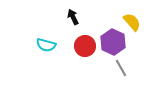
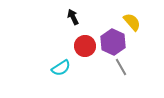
cyan semicircle: moved 15 px right, 23 px down; rotated 48 degrees counterclockwise
gray line: moved 1 px up
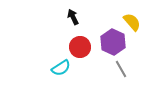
red circle: moved 5 px left, 1 px down
gray line: moved 2 px down
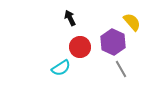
black arrow: moved 3 px left, 1 px down
